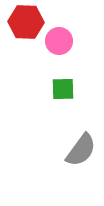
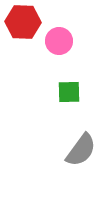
red hexagon: moved 3 px left
green square: moved 6 px right, 3 px down
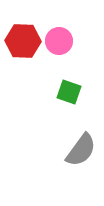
red hexagon: moved 19 px down
green square: rotated 20 degrees clockwise
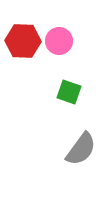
gray semicircle: moved 1 px up
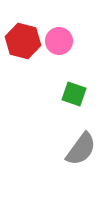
red hexagon: rotated 12 degrees clockwise
green square: moved 5 px right, 2 px down
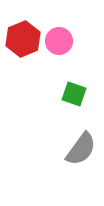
red hexagon: moved 2 px up; rotated 24 degrees clockwise
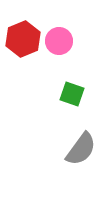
green square: moved 2 px left
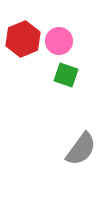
green square: moved 6 px left, 19 px up
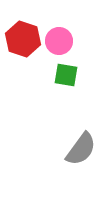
red hexagon: rotated 20 degrees counterclockwise
green square: rotated 10 degrees counterclockwise
